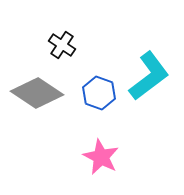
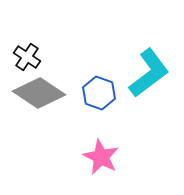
black cross: moved 35 px left, 12 px down
cyan L-shape: moved 3 px up
gray diamond: moved 2 px right
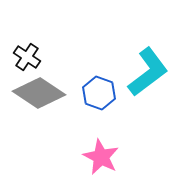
cyan L-shape: moved 1 px left, 1 px up
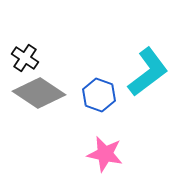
black cross: moved 2 px left, 1 px down
blue hexagon: moved 2 px down
pink star: moved 4 px right, 3 px up; rotated 15 degrees counterclockwise
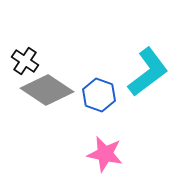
black cross: moved 3 px down
gray diamond: moved 8 px right, 3 px up
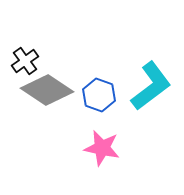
black cross: rotated 20 degrees clockwise
cyan L-shape: moved 3 px right, 14 px down
pink star: moved 3 px left, 6 px up
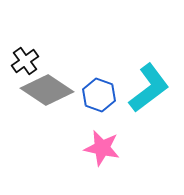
cyan L-shape: moved 2 px left, 2 px down
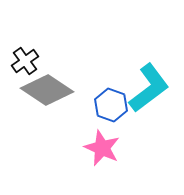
blue hexagon: moved 12 px right, 10 px down
pink star: rotated 12 degrees clockwise
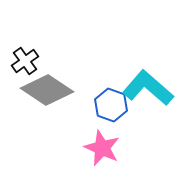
cyan L-shape: moved 1 px left; rotated 102 degrees counterclockwise
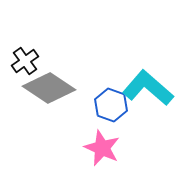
gray diamond: moved 2 px right, 2 px up
